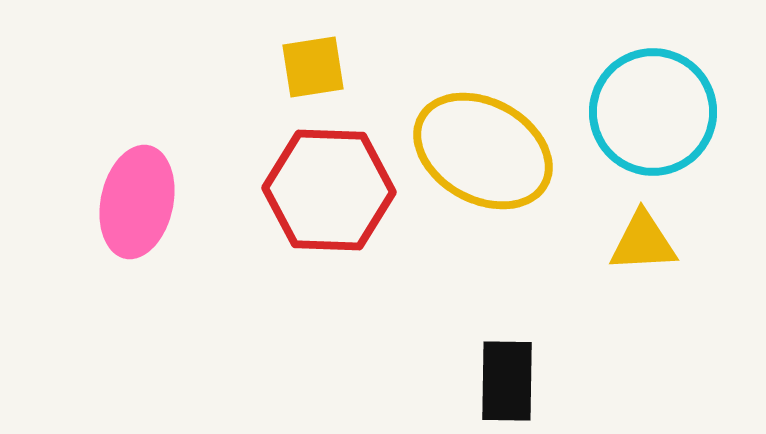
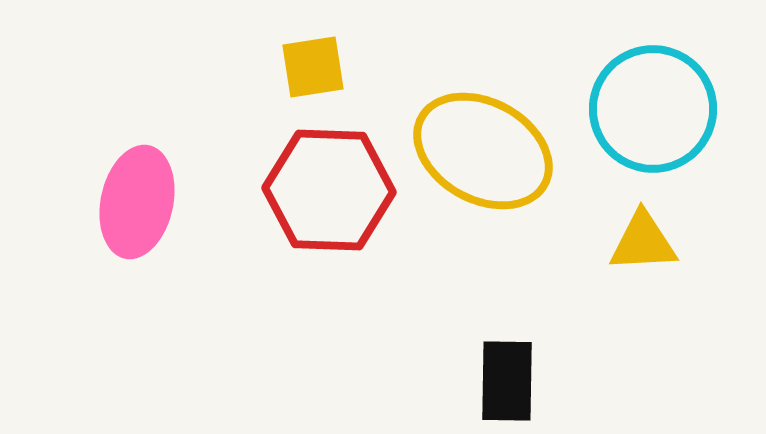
cyan circle: moved 3 px up
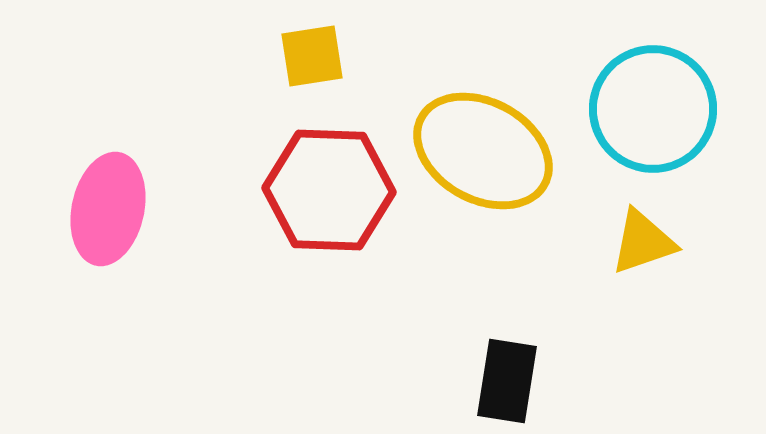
yellow square: moved 1 px left, 11 px up
pink ellipse: moved 29 px left, 7 px down
yellow triangle: rotated 16 degrees counterclockwise
black rectangle: rotated 8 degrees clockwise
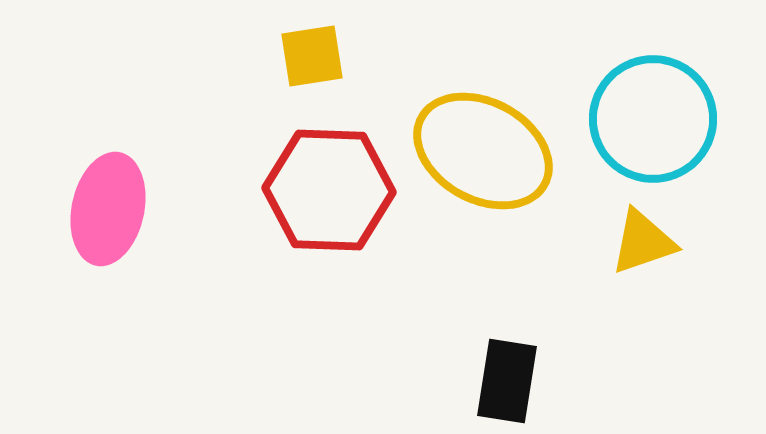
cyan circle: moved 10 px down
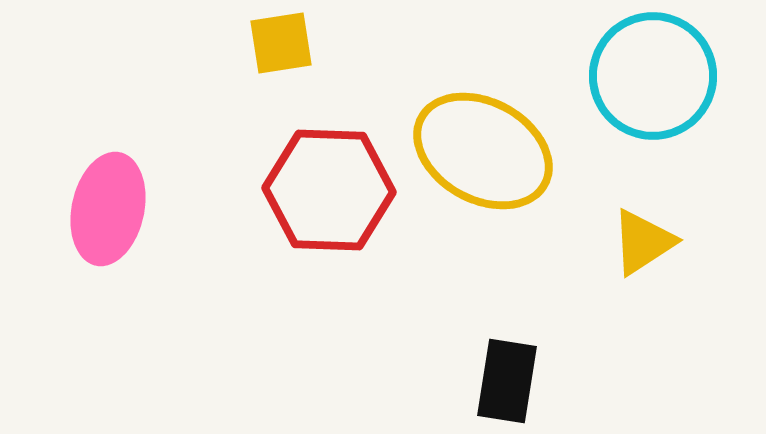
yellow square: moved 31 px left, 13 px up
cyan circle: moved 43 px up
yellow triangle: rotated 14 degrees counterclockwise
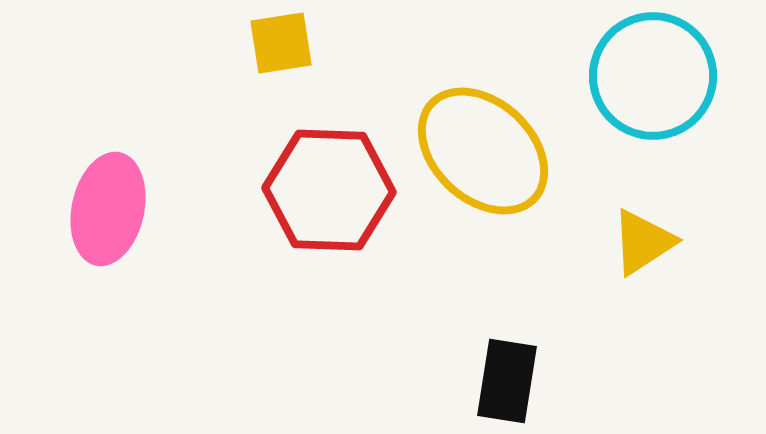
yellow ellipse: rotated 14 degrees clockwise
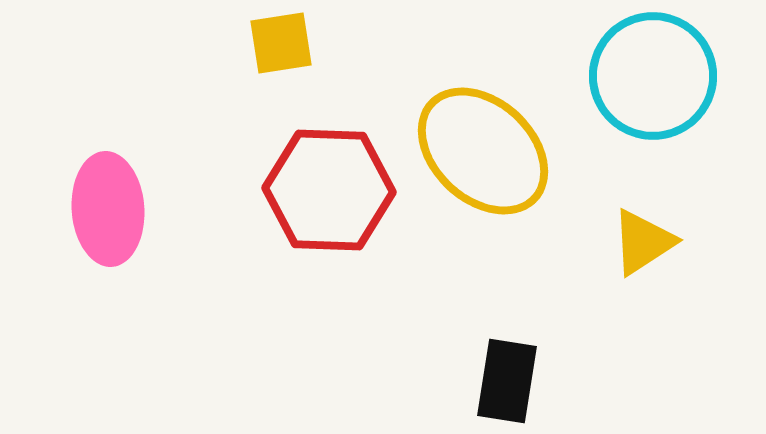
pink ellipse: rotated 16 degrees counterclockwise
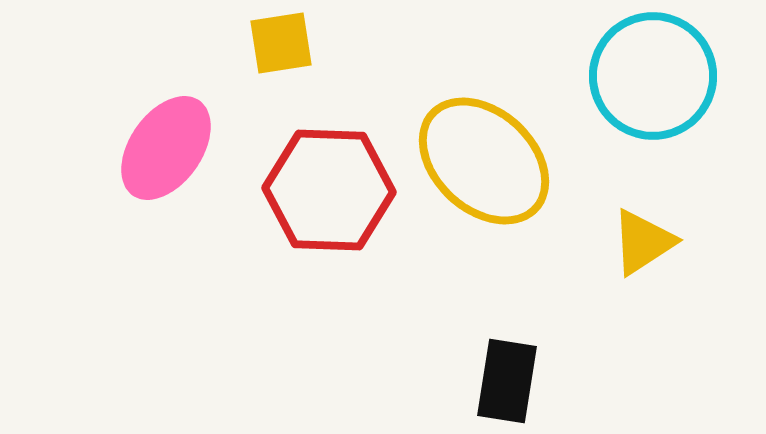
yellow ellipse: moved 1 px right, 10 px down
pink ellipse: moved 58 px right, 61 px up; rotated 39 degrees clockwise
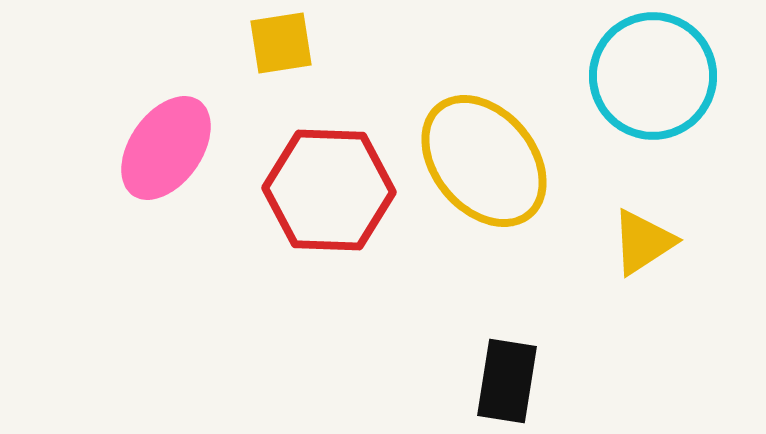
yellow ellipse: rotated 7 degrees clockwise
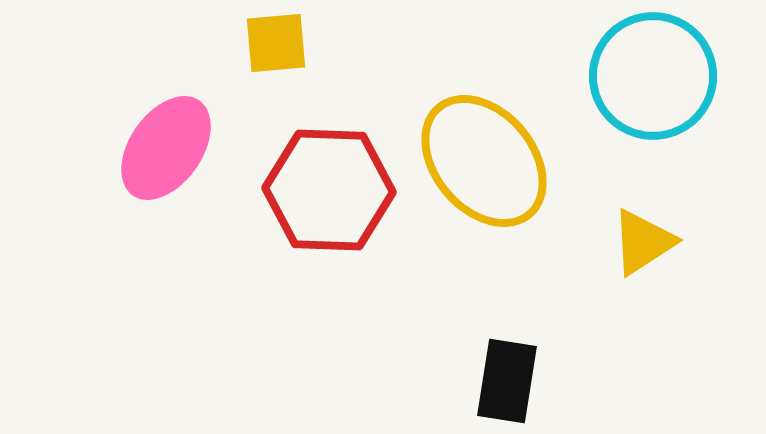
yellow square: moved 5 px left; rotated 4 degrees clockwise
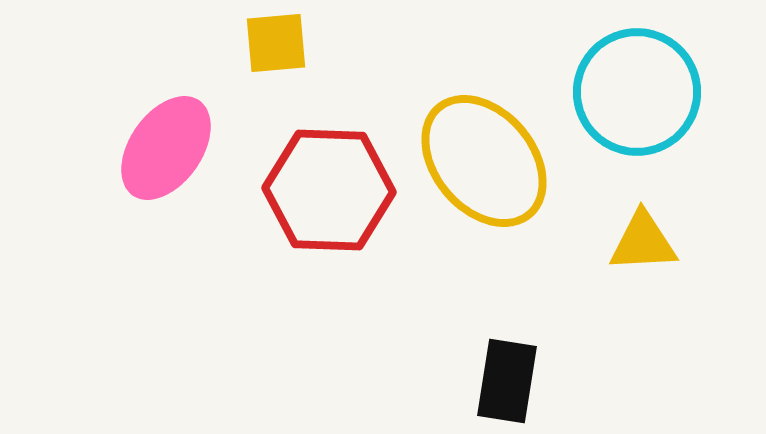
cyan circle: moved 16 px left, 16 px down
yellow triangle: rotated 30 degrees clockwise
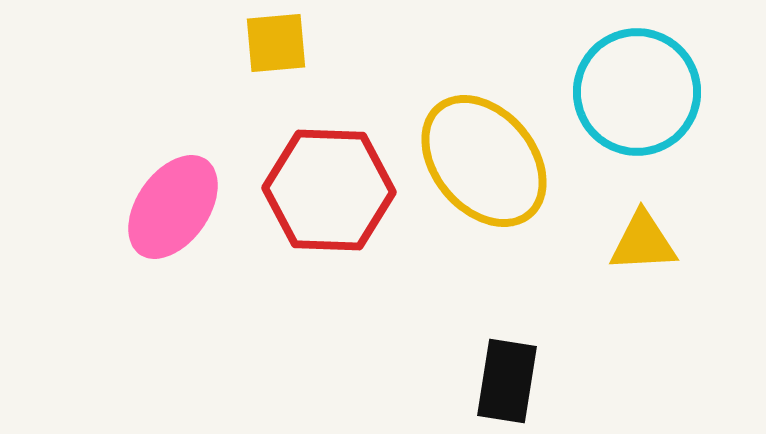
pink ellipse: moved 7 px right, 59 px down
